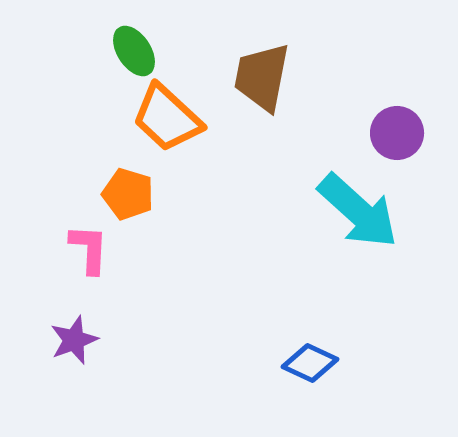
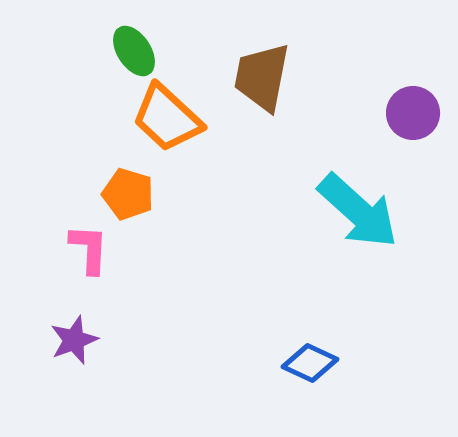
purple circle: moved 16 px right, 20 px up
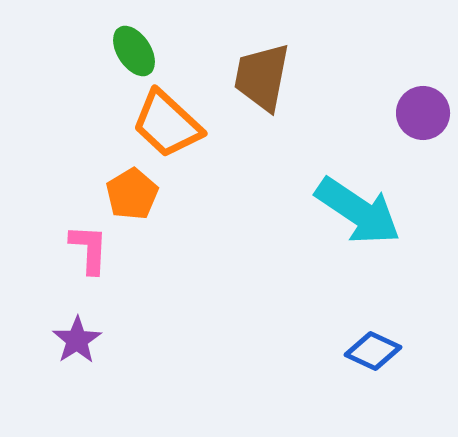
purple circle: moved 10 px right
orange trapezoid: moved 6 px down
orange pentagon: moved 4 px right; rotated 24 degrees clockwise
cyan arrow: rotated 8 degrees counterclockwise
purple star: moved 3 px right; rotated 12 degrees counterclockwise
blue diamond: moved 63 px right, 12 px up
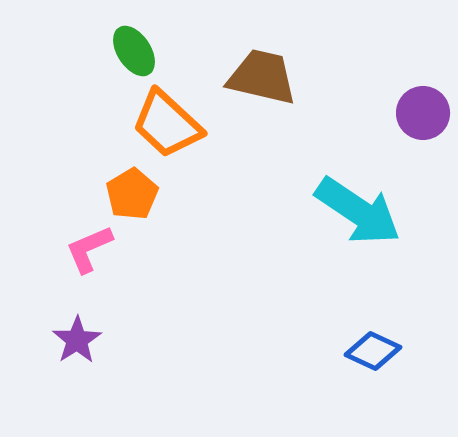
brown trapezoid: rotated 92 degrees clockwise
pink L-shape: rotated 116 degrees counterclockwise
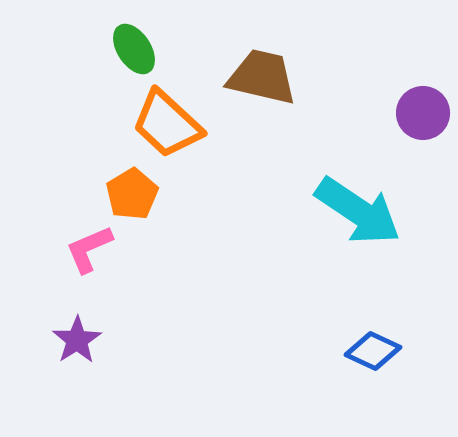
green ellipse: moved 2 px up
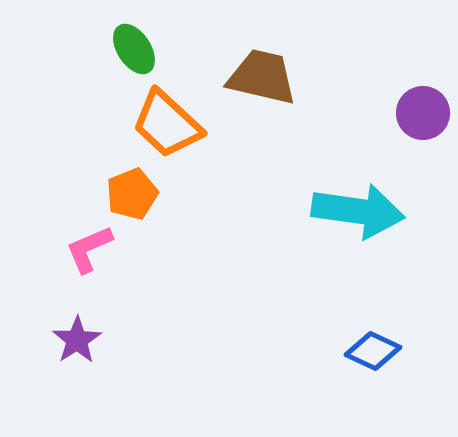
orange pentagon: rotated 9 degrees clockwise
cyan arrow: rotated 26 degrees counterclockwise
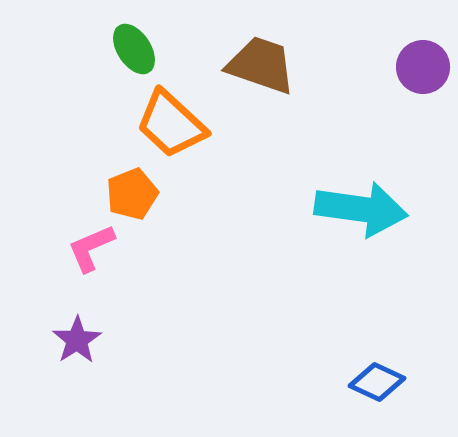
brown trapezoid: moved 1 px left, 12 px up; rotated 6 degrees clockwise
purple circle: moved 46 px up
orange trapezoid: moved 4 px right
cyan arrow: moved 3 px right, 2 px up
pink L-shape: moved 2 px right, 1 px up
blue diamond: moved 4 px right, 31 px down
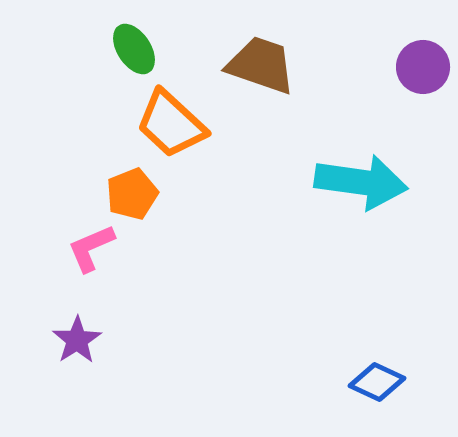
cyan arrow: moved 27 px up
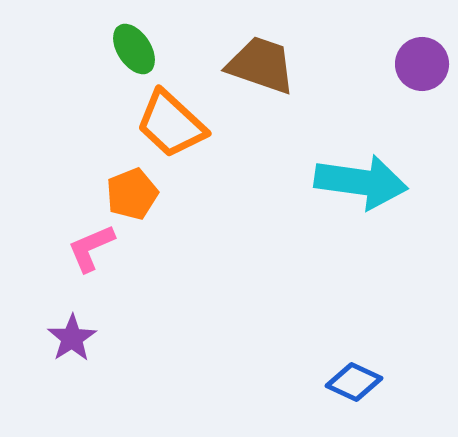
purple circle: moved 1 px left, 3 px up
purple star: moved 5 px left, 2 px up
blue diamond: moved 23 px left
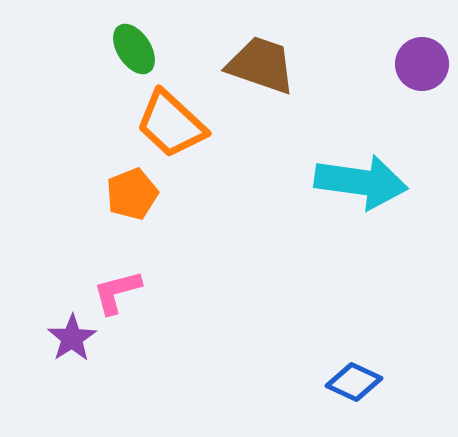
pink L-shape: moved 26 px right, 44 px down; rotated 8 degrees clockwise
